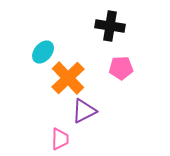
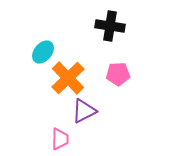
pink pentagon: moved 3 px left, 6 px down
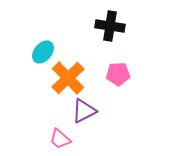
pink trapezoid: rotated 130 degrees clockwise
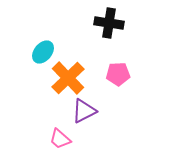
black cross: moved 1 px left, 3 px up
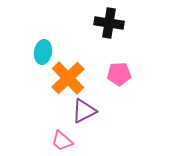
cyan ellipse: rotated 30 degrees counterclockwise
pink pentagon: moved 1 px right
pink trapezoid: moved 2 px right, 2 px down
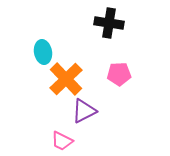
cyan ellipse: rotated 20 degrees counterclockwise
orange cross: moved 2 px left, 1 px down
pink trapezoid: rotated 15 degrees counterclockwise
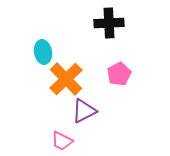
black cross: rotated 12 degrees counterclockwise
pink pentagon: rotated 25 degrees counterclockwise
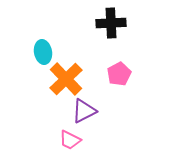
black cross: moved 2 px right
pink trapezoid: moved 8 px right, 1 px up
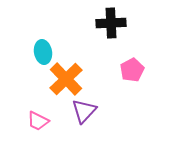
pink pentagon: moved 13 px right, 4 px up
purple triangle: rotated 20 degrees counterclockwise
pink trapezoid: moved 32 px left, 19 px up
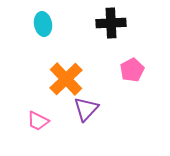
cyan ellipse: moved 28 px up
purple triangle: moved 2 px right, 2 px up
